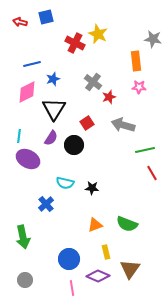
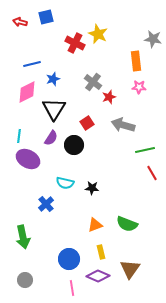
yellow rectangle: moved 5 px left
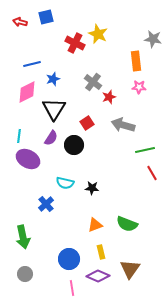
gray circle: moved 6 px up
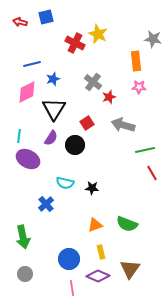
black circle: moved 1 px right
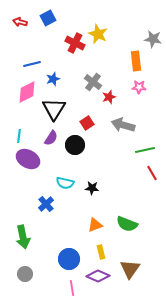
blue square: moved 2 px right, 1 px down; rotated 14 degrees counterclockwise
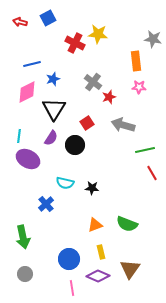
yellow star: rotated 18 degrees counterclockwise
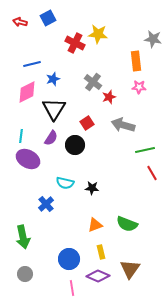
cyan line: moved 2 px right
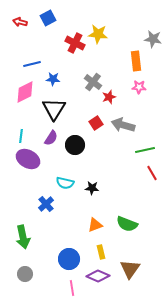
blue star: rotated 24 degrees clockwise
pink diamond: moved 2 px left
red square: moved 9 px right
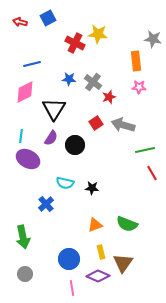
blue star: moved 16 px right
brown triangle: moved 7 px left, 6 px up
